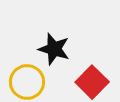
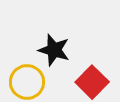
black star: moved 1 px down
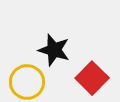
red square: moved 4 px up
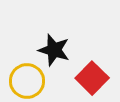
yellow circle: moved 1 px up
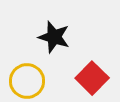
black star: moved 13 px up
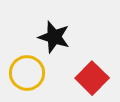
yellow circle: moved 8 px up
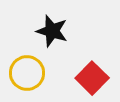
black star: moved 2 px left, 6 px up
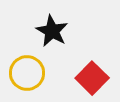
black star: rotated 12 degrees clockwise
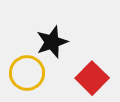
black star: moved 11 px down; rotated 24 degrees clockwise
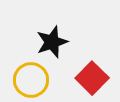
yellow circle: moved 4 px right, 7 px down
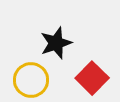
black star: moved 4 px right, 1 px down
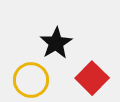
black star: rotated 12 degrees counterclockwise
